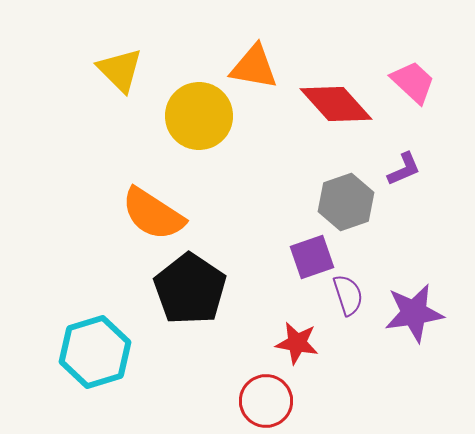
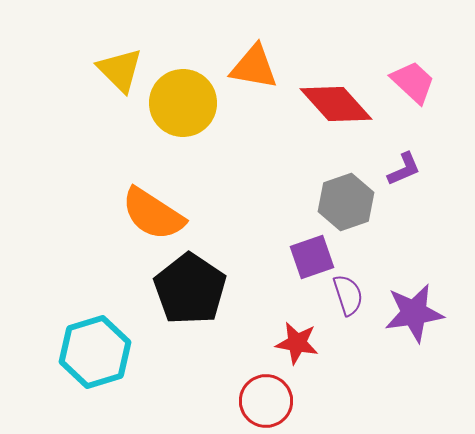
yellow circle: moved 16 px left, 13 px up
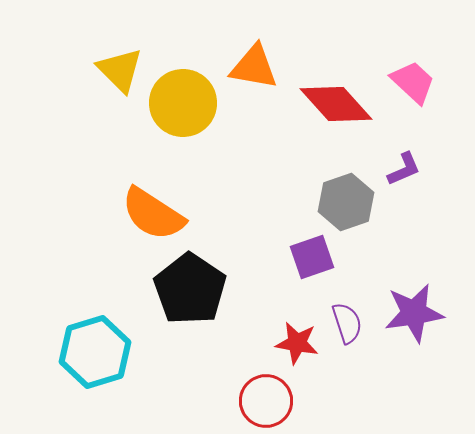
purple semicircle: moved 1 px left, 28 px down
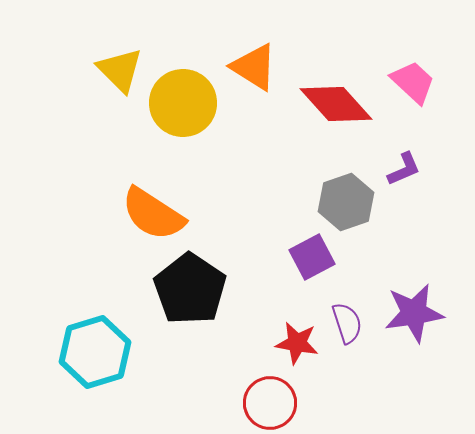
orange triangle: rotated 22 degrees clockwise
purple square: rotated 9 degrees counterclockwise
red circle: moved 4 px right, 2 px down
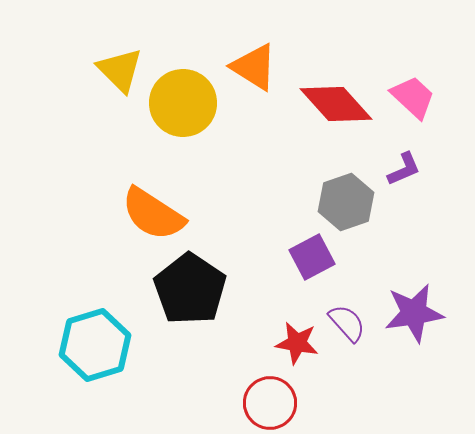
pink trapezoid: moved 15 px down
purple semicircle: rotated 24 degrees counterclockwise
cyan hexagon: moved 7 px up
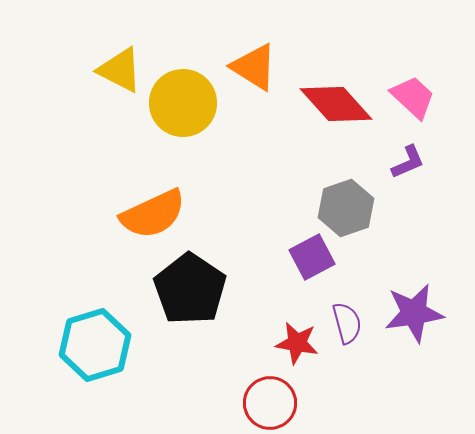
yellow triangle: rotated 18 degrees counterclockwise
purple L-shape: moved 4 px right, 7 px up
gray hexagon: moved 6 px down
orange semicircle: rotated 58 degrees counterclockwise
purple semicircle: rotated 27 degrees clockwise
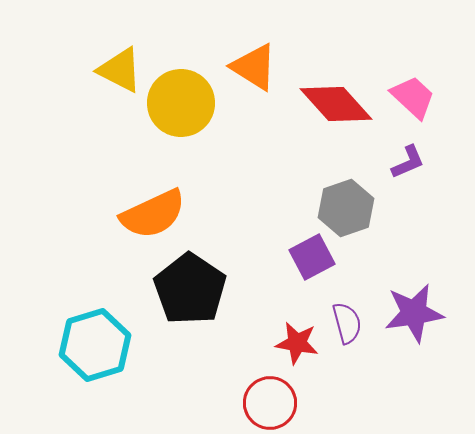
yellow circle: moved 2 px left
